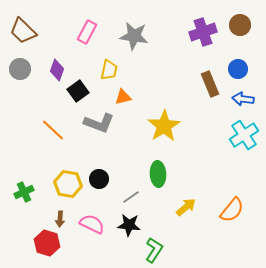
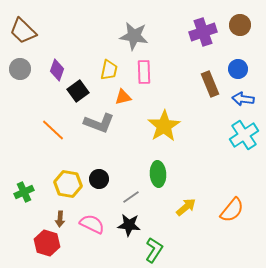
pink rectangle: moved 57 px right, 40 px down; rotated 30 degrees counterclockwise
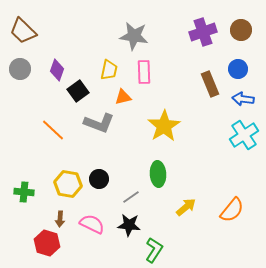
brown circle: moved 1 px right, 5 px down
green cross: rotated 30 degrees clockwise
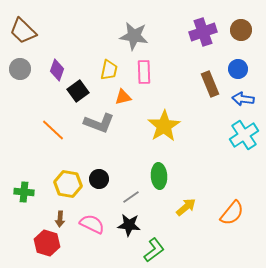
green ellipse: moved 1 px right, 2 px down
orange semicircle: moved 3 px down
green L-shape: rotated 20 degrees clockwise
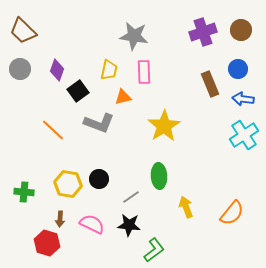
yellow arrow: rotated 70 degrees counterclockwise
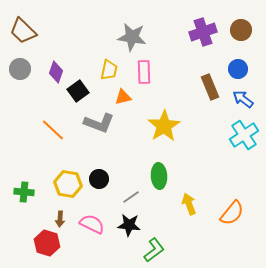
gray star: moved 2 px left, 1 px down
purple diamond: moved 1 px left, 2 px down
brown rectangle: moved 3 px down
blue arrow: rotated 30 degrees clockwise
yellow arrow: moved 3 px right, 3 px up
